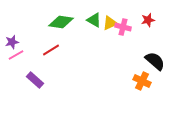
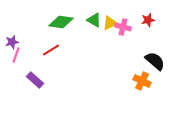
pink line: rotated 42 degrees counterclockwise
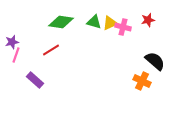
green triangle: moved 2 px down; rotated 14 degrees counterclockwise
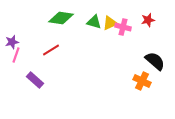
green diamond: moved 4 px up
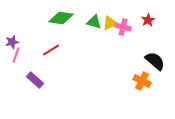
red star: rotated 16 degrees counterclockwise
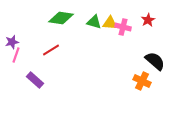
yellow triangle: rotated 28 degrees clockwise
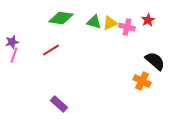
yellow triangle: rotated 28 degrees counterclockwise
pink cross: moved 4 px right
pink line: moved 2 px left
purple rectangle: moved 24 px right, 24 px down
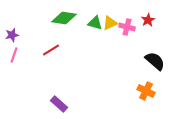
green diamond: moved 3 px right
green triangle: moved 1 px right, 1 px down
purple star: moved 7 px up
orange cross: moved 4 px right, 10 px down
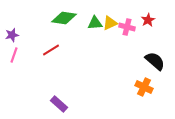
green triangle: rotated 21 degrees counterclockwise
orange cross: moved 2 px left, 4 px up
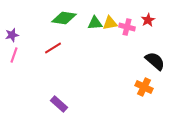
yellow triangle: rotated 14 degrees clockwise
red line: moved 2 px right, 2 px up
